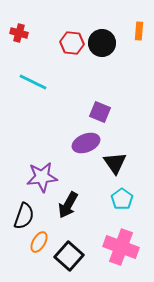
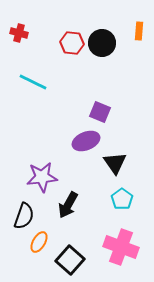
purple ellipse: moved 2 px up
black square: moved 1 px right, 4 px down
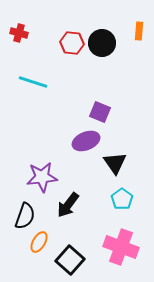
cyan line: rotated 8 degrees counterclockwise
black arrow: rotated 8 degrees clockwise
black semicircle: moved 1 px right
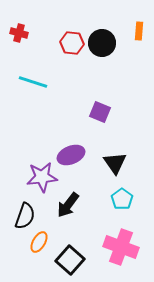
purple ellipse: moved 15 px left, 14 px down
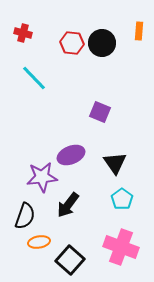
red cross: moved 4 px right
cyan line: moved 1 px right, 4 px up; rotated 28 degrees clockwise
orange ellipse: rotated 50 degrees clockwise
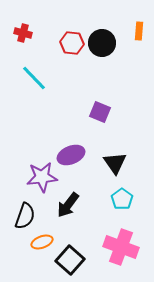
orange ellipse: moved 3 px right; rotated 10 degrees counterclockwise
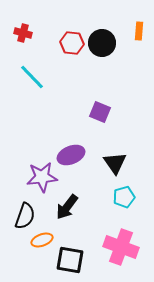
cyan line: moved 2 px left, 1 px up
cyan pentagon: moved 2 px right, 2 px up; rotated 20 degrees clockwise
black arrow: moved 1 px left, 2 px down
orange ellipse: moved 2 px up
black square: rotated 32 degrees counterclockwise
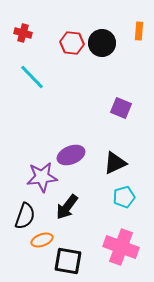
purple square: moved 21 px right, 4 px up
black triangle: rotated 40 degrees clockwise
black square: moved 2 px left, 1 px down
